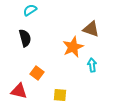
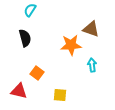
cyan semicircle: rotated 24 degrees counterclockwise
orange star: moved 2 px left, 2 px up; rotated 20 degrees clockwise
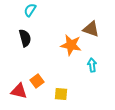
orange star: rotated 15 degrees clockwise
orange square: moved 8 px down; rotated 16 degrees clockwise
yellow square: moved 1 px right, 1 px up
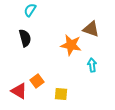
red triangle: rotated 18 degrees clockwise
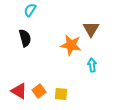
brown triangle: rotated 42 degrees clockwise
orange square: moved 2 px right, 10 px down
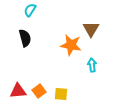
red triangle: moved 1 px left; rotated 36 degrees counterclockwise
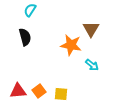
black semicircle: moved 1 px up
cyan arrow: rotated 136 degrees clockwise
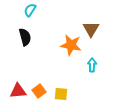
cyan arrow: rotated 128 degrees counterclockwise
